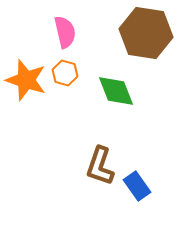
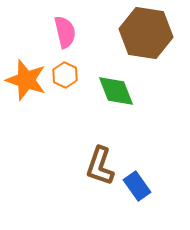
orange hexagon: moved 2 px down; rotated 10 degrees clockwise
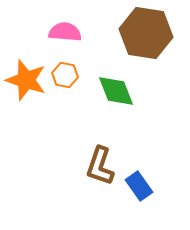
pink semicircle: rotated 72 degrees counterclockwise
orange hexagon: rotated 15 degrees counterclockwise
blue rectangle: moved 2 px right
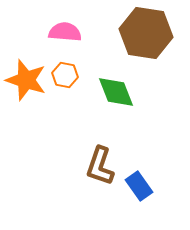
green diamond: moved 1 px down
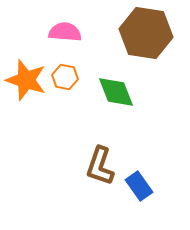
orange hexagon: moved 2 px down
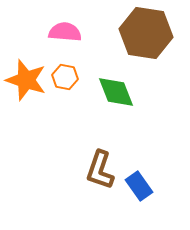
brown L-shape: moved 4 px down
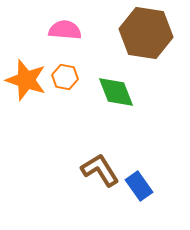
pink semicircle: moved 2 px up
brown L-shape: rotated 129 degrees clockwise
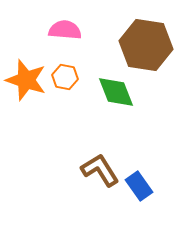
brown hexagon: moved 12 px down
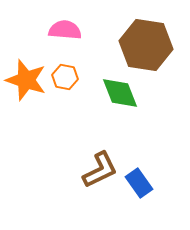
green diamond: moved 4 px right, 1 px down
brown L-shape: rotated 96 degrees clockwise
blue rectangle: moved 3 px up
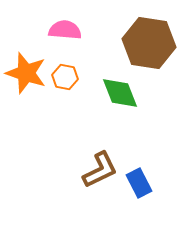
brown hexagon: moved 3 px right, 2 px up
orange star: moved 7 px up
blue rectangle: rotated 8 degrees clockwise
